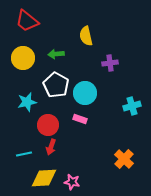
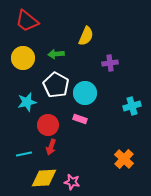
yellow semicircle: rotated 144 degrees counterclockwise
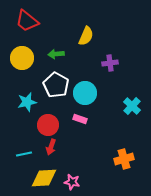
yellow circle: moved 1 px left
cyan cross: rotated 30 degrees counterclockwise
orange cross: rotated 30 degrees clockwise
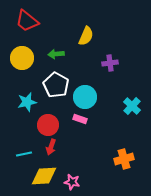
cyan circle: moved 4 px down
yellow diamond: moved 2 px up
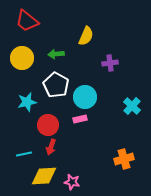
pink rectangle: rotated 32 degrees counterclockwise
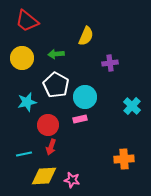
orange cross: rotated 12 degrees clockwise
pink star: moved 2 px up
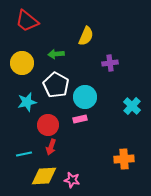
yellow circle: moved 5 px down
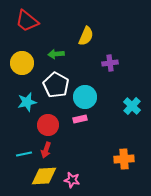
red arrow: moved 5 px left, 3 px down
